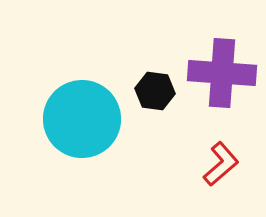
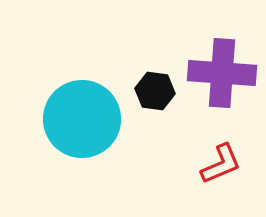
red L-shape: rotated 18 degrees clockwise
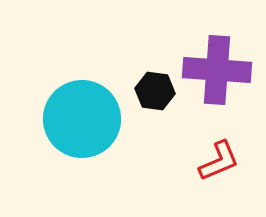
purple cross: moved 5 px left, 3 px up
red L-shape: moved 2 px left, 3 px up
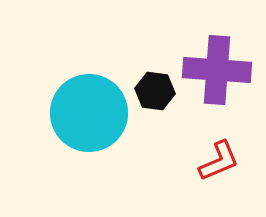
cyan circle: moved 7 px right, 6 px up
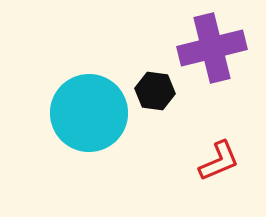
purple cross: moved 5 px left, 22 px up; rotated 18 degrees counterclockwise
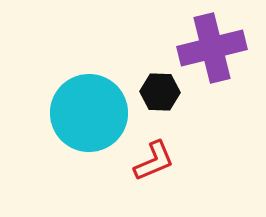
black hexagon: moved 5 px right, 1 px down; rotated 6 degrees counterclockwise
red L-shape: moved 65 px left
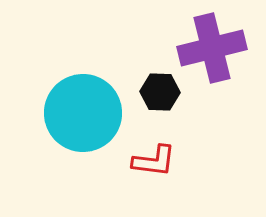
cyan circle: moved 6 px left
red L-shape: rotated 30 degrees clockwise
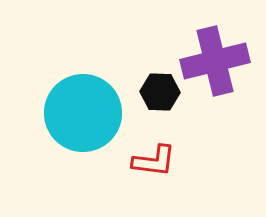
purple cross: moved 3 px right, 13 px down
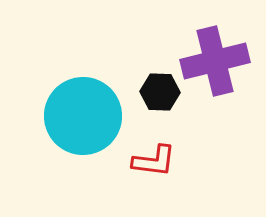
cyan circle: moved 3 px down
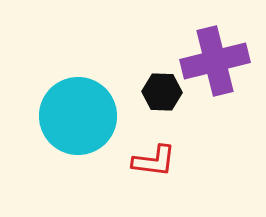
black hexagon: moved 2 px right
cyan circle: moved 5 px left
